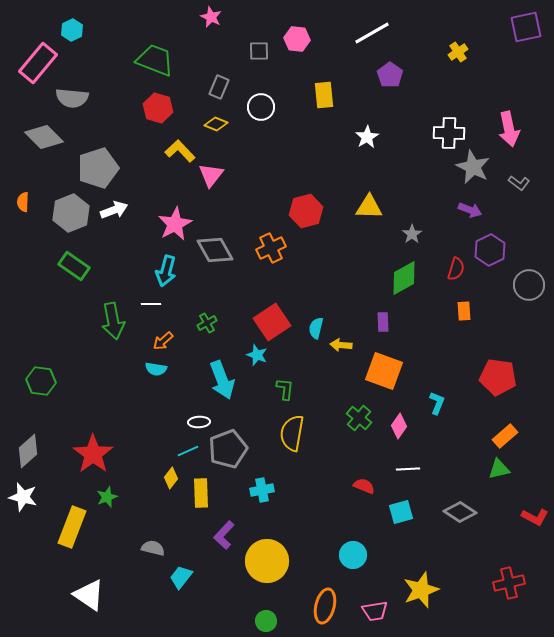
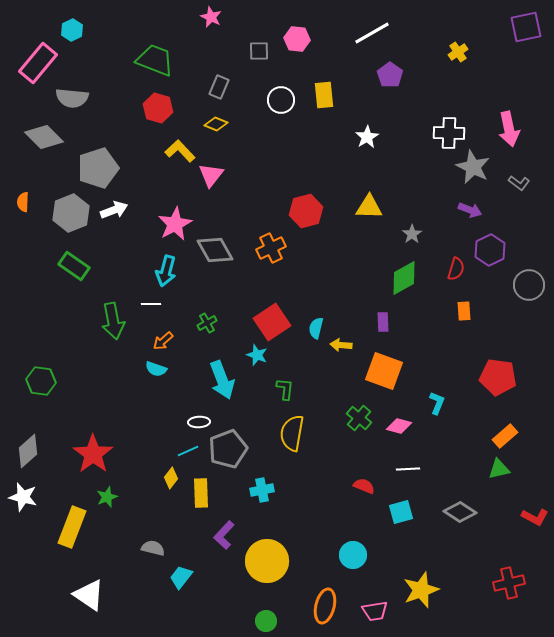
white circle at (261, 107): moved 20 px right, 7 px up
cyan semicircle at (156, 369): rotated 10 degrees clockwise
pink diamond at (399, 426): rotated 70 degrees clockwise
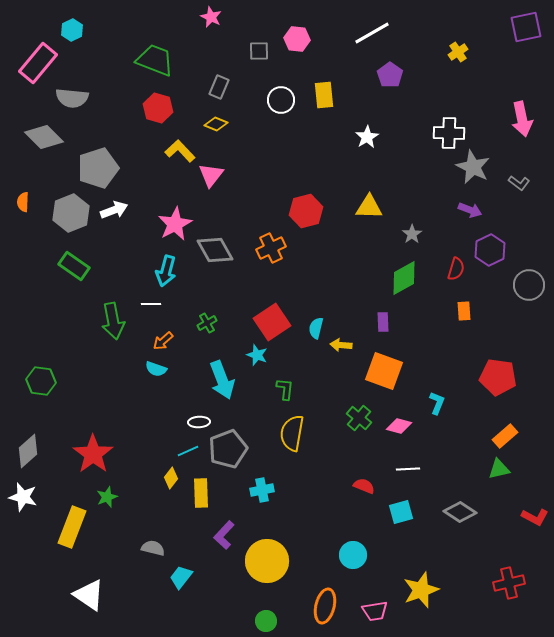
pink arrow at (509, 129): moved 13 px right, 10 px up
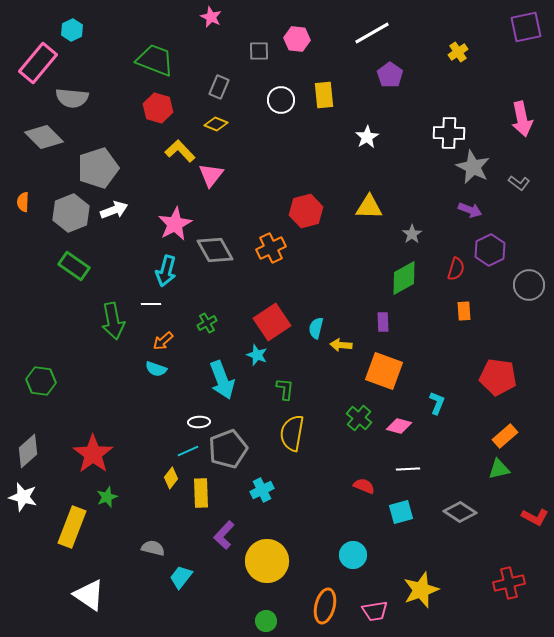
cyan cross at (262, 490): rotated 15 degrees counterclockwise
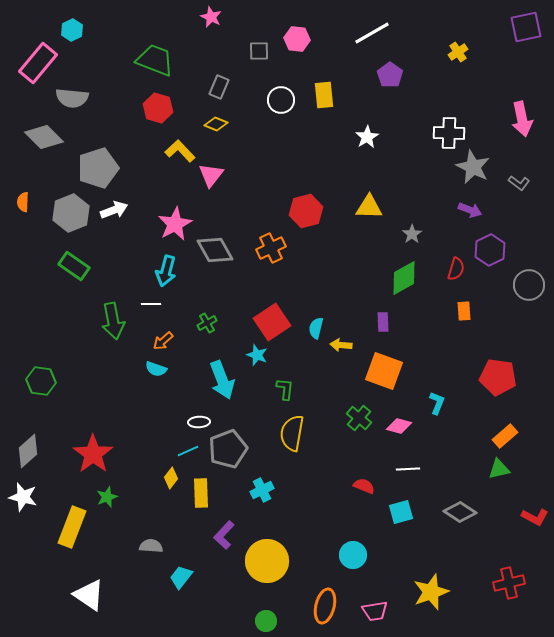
gray semicircle at (153, 548): moved 2 px left, 2 px up; rotated 10 degrees counterclockwise
yellow star at (421, 590): moved 10 px right, 2 px down
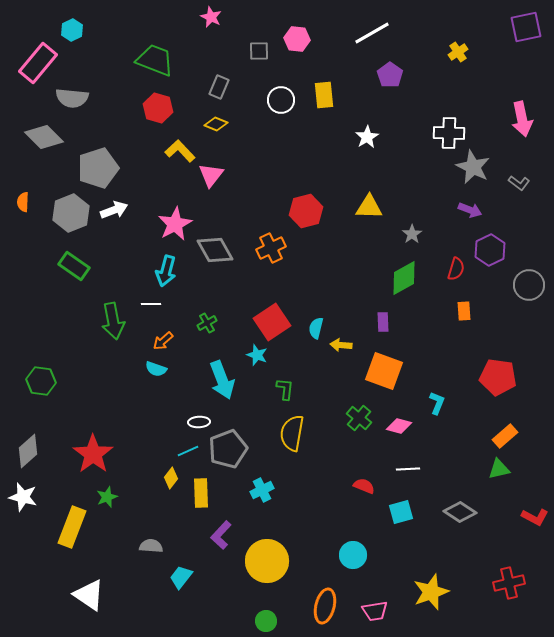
purple L-shape at (224, 535): moved 3 px left
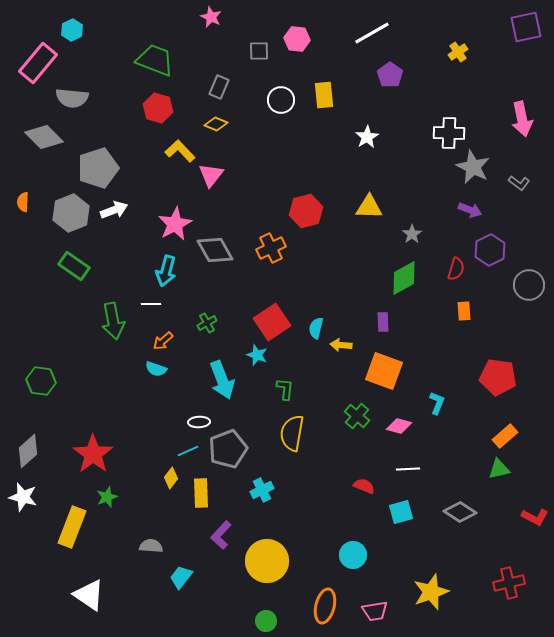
green cross at (359, 418): moved 2 px left, 2 px up
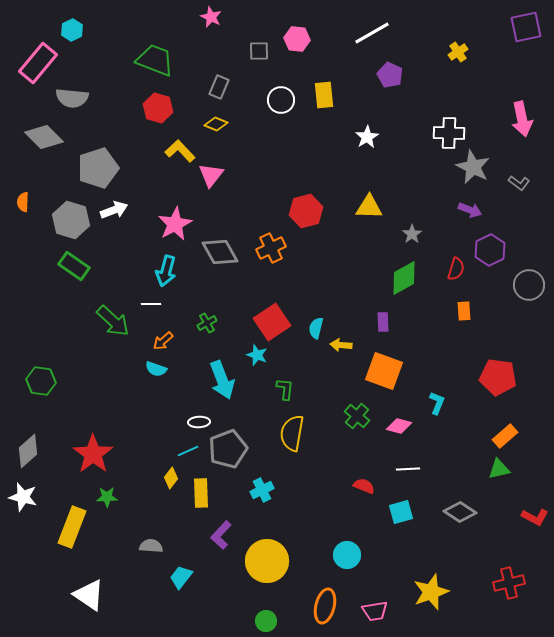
purple pentagon at (390, 75): rotated 10 degrees counterclockwise
gray hexagon at (71, 213): moved 7 px down; rotated 21 degrees counterclockwise
gray diamond at (215, 250): moved 5 px right, 2 px down
green arrow at (113, 321): rotated 36 degrees counterclockwise
green star at (107, 497): rotated 20 degrees clockwise
cyan circle at (353, 555): moved 6 px left
